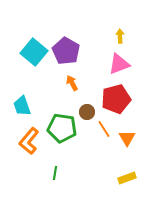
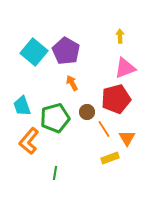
pink triangle: moved 6 px right, 4 px down
green pentagon: moved 7 px left, 10 px up; rotated 24 degrees counterclockwise
yellow rectangle: moved 17 px left, 20 px up
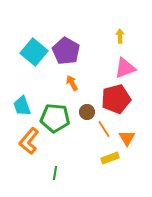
green pentagon: rotated 20 degrees clockwise
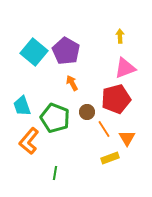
green pentagon: rotated 16 degrees clockwise
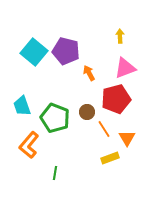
purple pentagon: rotated 16 degrees counterclockwise
orange arrow: moved 17 px right, 10 px up
orange L-shape: moved 4 px down
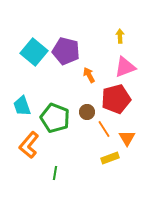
pink triangle: moved 1 px up
orange arrow: moved 2 px down
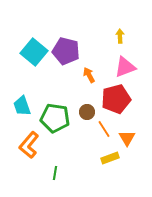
green pentagon: rotated 12 degrees counterclockwise
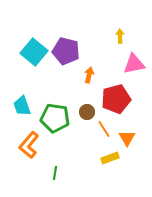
pink triangle: moved 9 px right, 3 px up; rotated 10 degrees clockwise
orange arrow: rotated 42 degrees clockwise
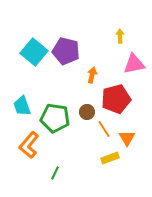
orange arrow: moved 3 px right
green line: rotated 16 degrees clockwise
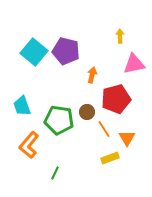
green pentagon: moved 4 px right, 2 px down
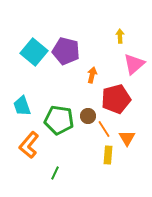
pink triangle: rotated 30 degrees counterclockwise
brown circle: moved 1 px right, 4 px down
yellow rectangle: moved 2 px left, 3 px up; rotated 66 degrees counterclockwise
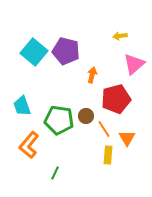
yellow arrow: rotated 96 degrees counterclockwise
brown circle: moved 2 px left
